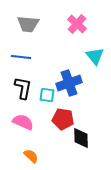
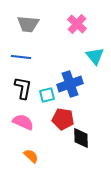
blue cross: moved 1 px right, 1 px down
cyan square: rotated 21 degrees counterclockwise
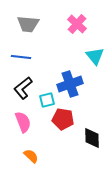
black L-shape: rotated 140 degrees counterclockwise
cyan square: moved 5 px down
pink semicircle: rotated 45 degrees clockwise
black diamond: moved 11 px right
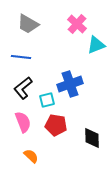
gray trapezoid: rotated 25 degrees clockwise
cyan triangle: moved 1 px right, 11 px up; rotated 48 degrees clockwise
red pentagon: moved 7 px left, 6 px down
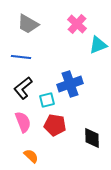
cyan triangle: moved 2 px right
red pentagon: moved 1 px left
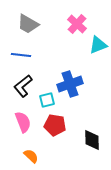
blue line: moved 2 px up
black L-shape: moved 2 px up
black diamond: moved 2 px down
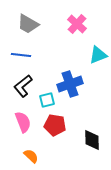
cyan triangle: moved 10 px down
